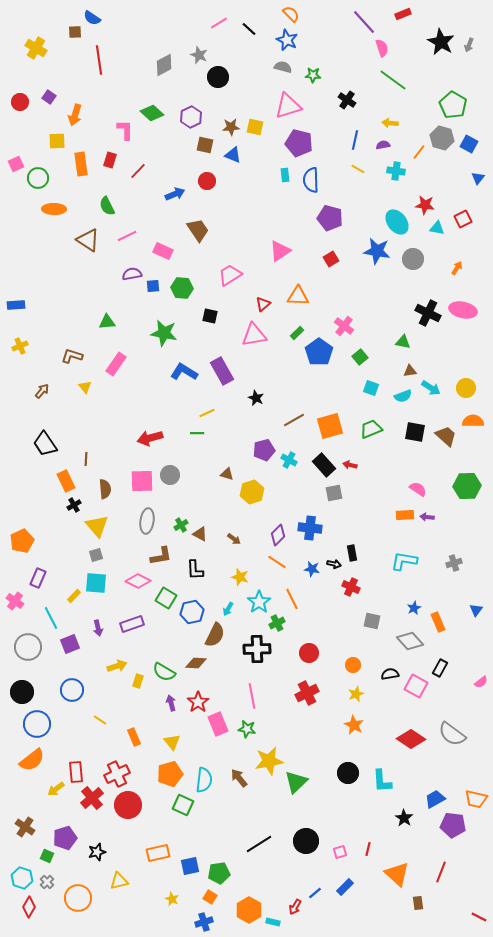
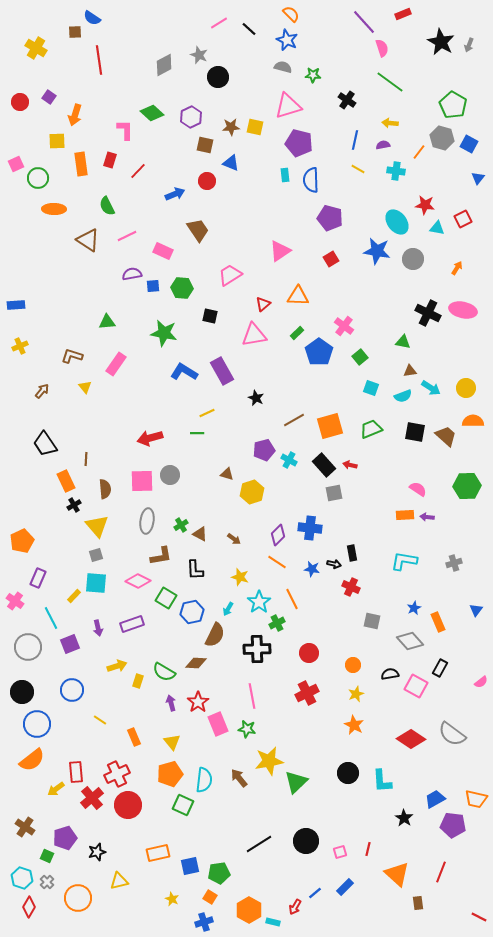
green line at (393, 80): moved 3 px left, 2 px down
blue triangle at (233, 155): moved 2 px left, 8 px down
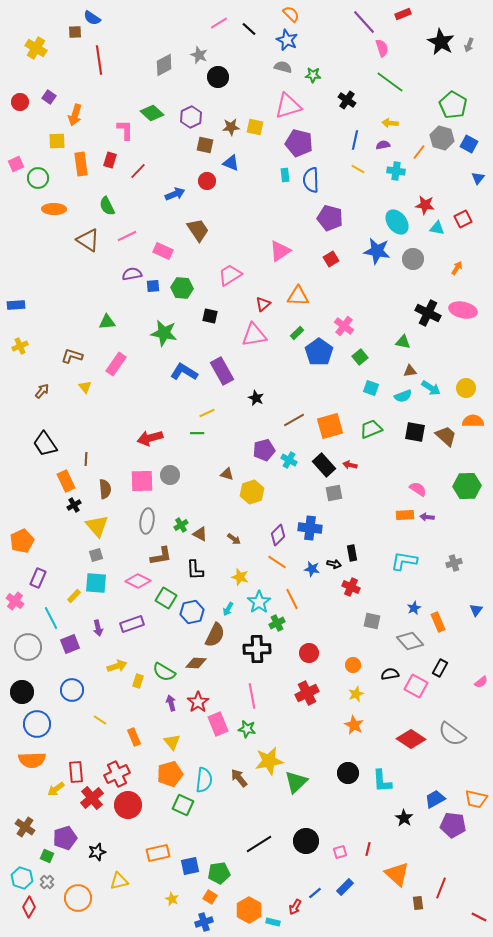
orange semicircle at (32, 760): rotated 36 degrees clockwise
red line at (441, 872): moved 16 px down
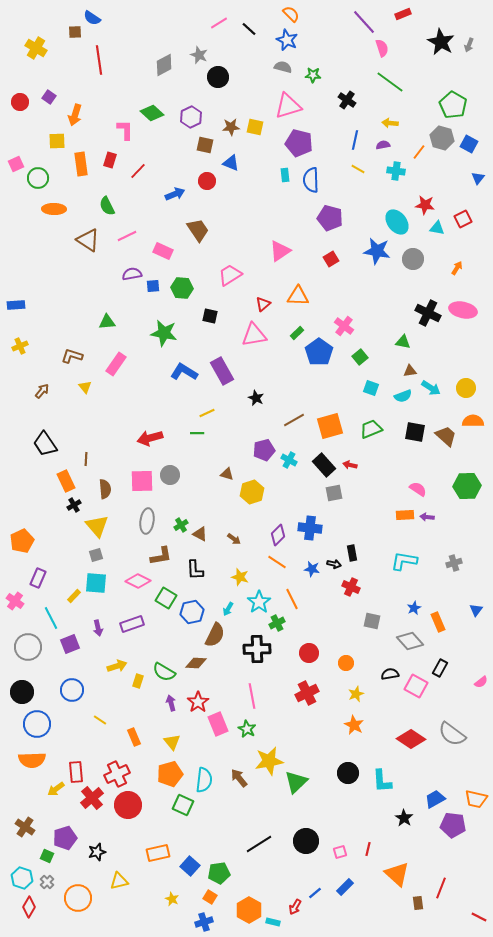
orange circle at (353, 665): moved 7 px left, 2 px up
green star at (247, 729): rotated 18 degrees clockwise
blue square at (190, 866): rotated 36 degrees counterclockwise
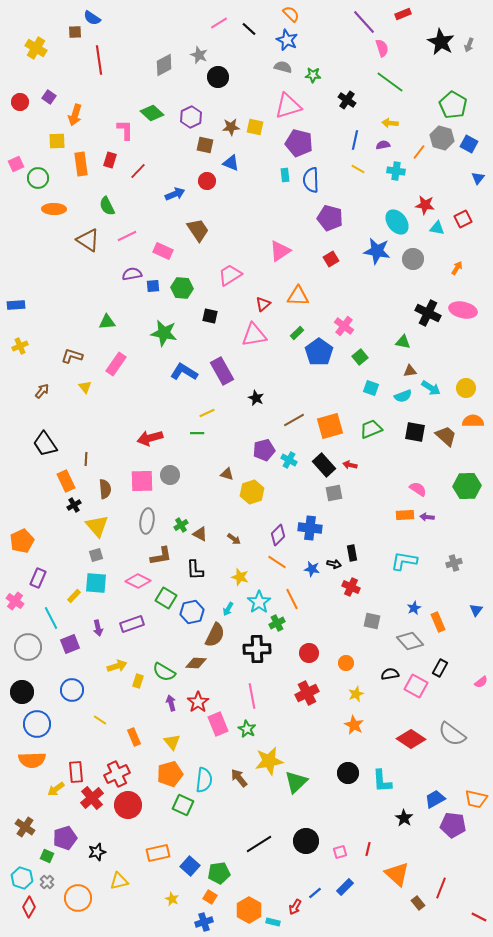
brown rectangle at (418, 903): rotated 32 degrees counterclockwise
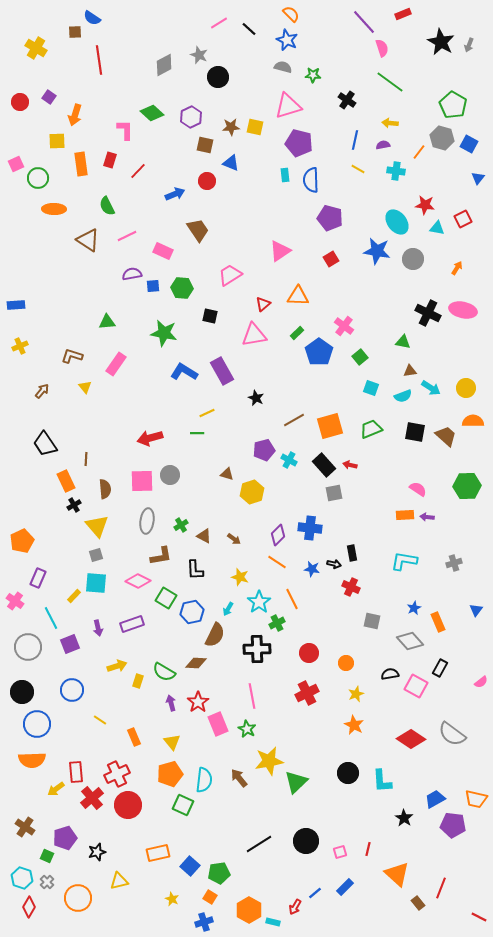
brown triangle at (200, 534): moved 4 px right, 2 px down
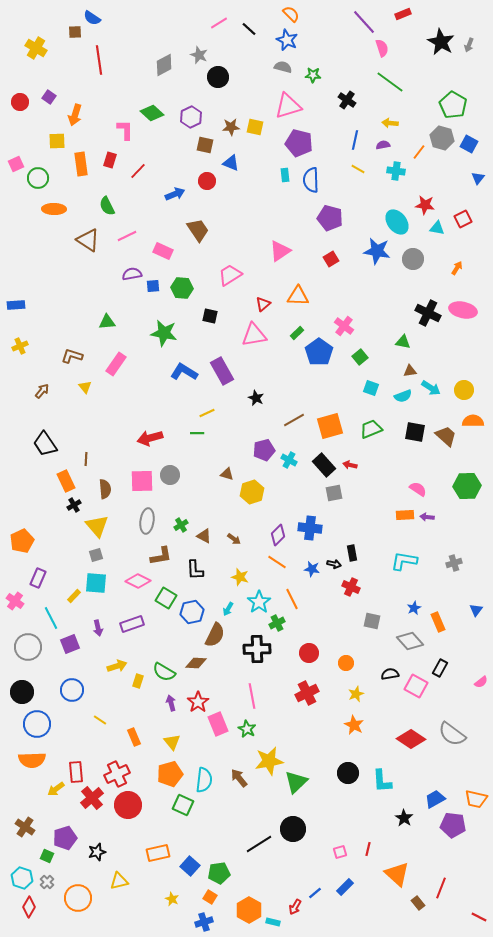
yellow circle at (466, 388): moved 2 px left, 2 px down
black circle at (306, 841): moved 13 px left, 12 px up
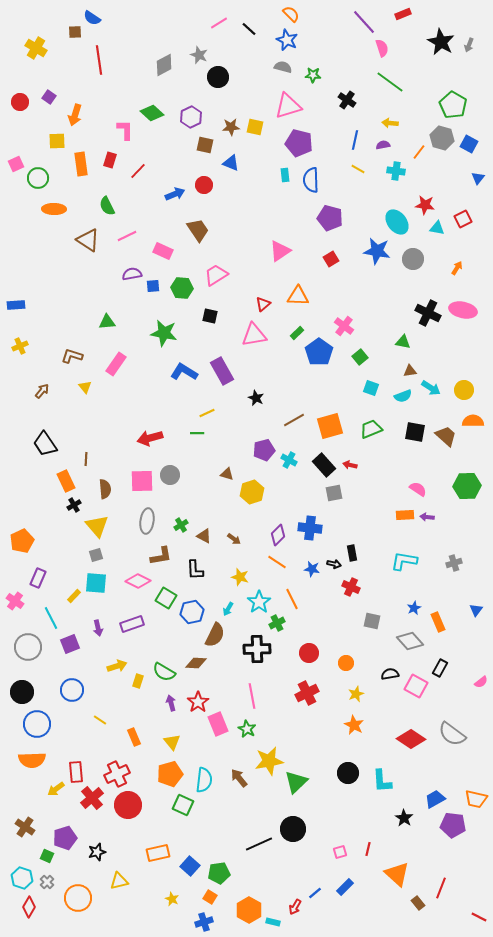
red circle at (207, 181): moved 3 px left, 4 px down
pink trapezoid at (230, 275): moved 14 px left
black line at (259, 844): rotated 8 degrees clockwise
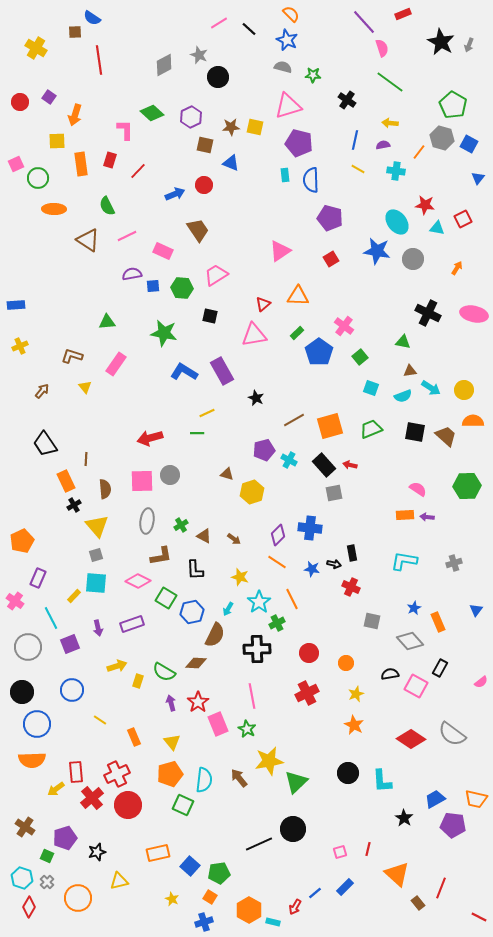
pink ellipse at (463, 310): moved 11 px right, 4 px down
